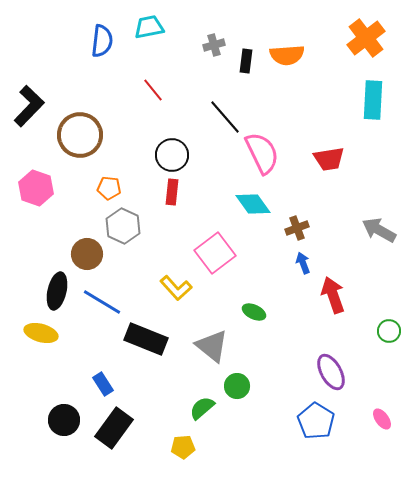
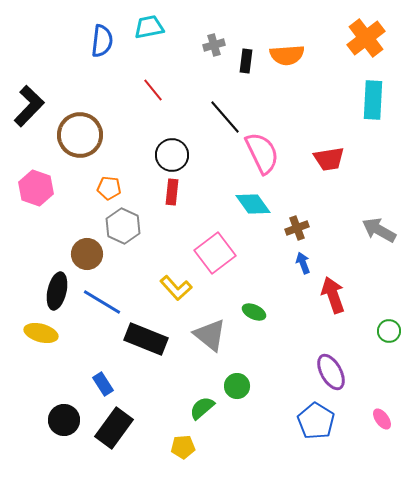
gray triangle at (212, 346): moved 2 px left, 11 px up
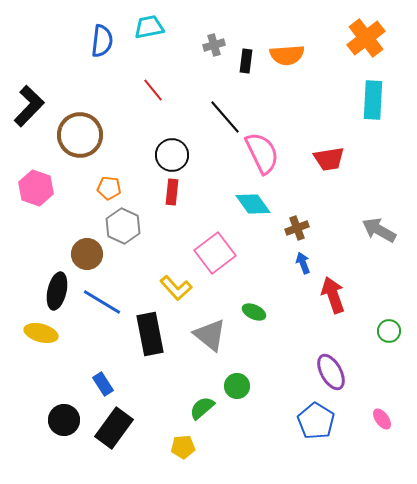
black rectangle at (146, 339): moved 4 px right, 5 px up; rotated 57 degrees clockwise
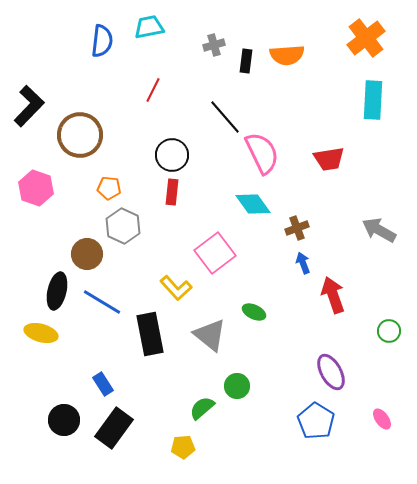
red line at (153, 90): rotated 65 degrees clockwise
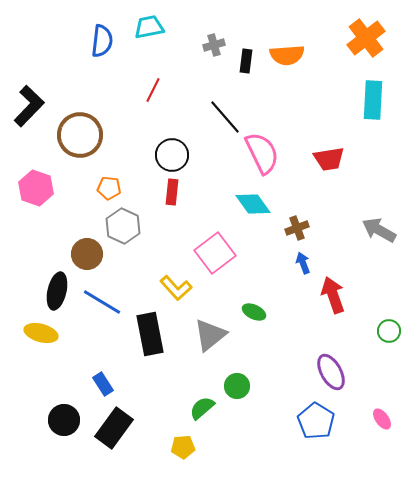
gray triangle at (210, 335): rotated 42 degrees clockwise
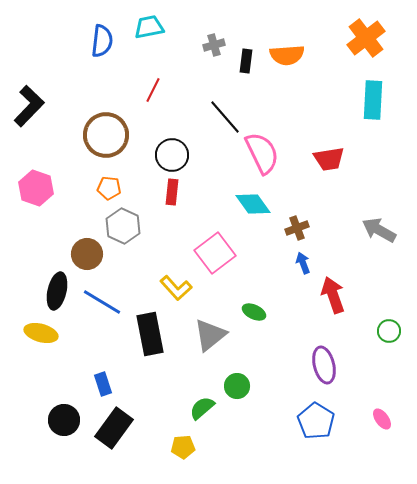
brown circle at (80, 135): moved 26 px right
purple ellipse at (331, 372): moved 7 px left, 7 px up; rotated 15 degrees clockwise
blue rectangle at (103, 384): rotated 15 degrees clockwise
